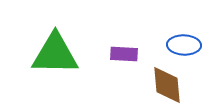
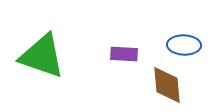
green triangle: moved 13 px left, 2 px down; rotated 18 degrees clockwise
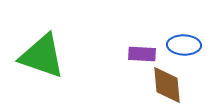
purple rectangle: moved 18 px right
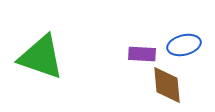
blue ellipse: rotated 16 degrees counterclockwise
green triangle: moved 1 px left, 1 px down
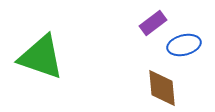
purple rectangle: moved 11 px right, 31 px up; rotated 40 degrees counterclockwise
brown diamond: moved 5 px left, 3 px down
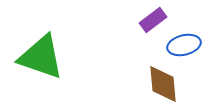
purple rectangle: moved 3 px up
brown diamond: moved 1 px right, 4 px up
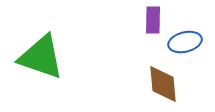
purple rectangle: rotated 52 degrees counterclockwise
blue ellipse: moved 1 px right, 3 px up
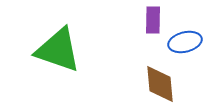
green triangle: moved 17 px right, 7 px up
brown diamond: moved 3 px left
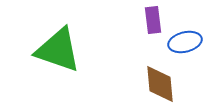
purple rectangle: rotated 8 degrees counterclockwise
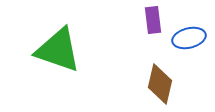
blue ellipse: moved 4 px right, 4 px up
brown diamond: rotated 18 degrees clockwise
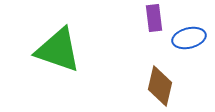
purple rectangle: moved 1 px right, 2 px up
brown diamond: moved 2 px down
